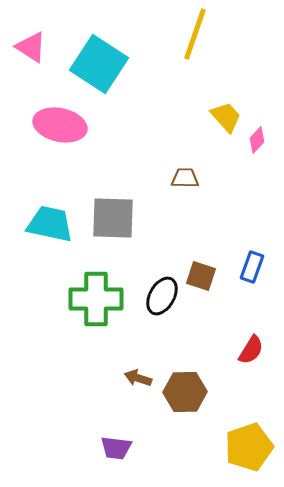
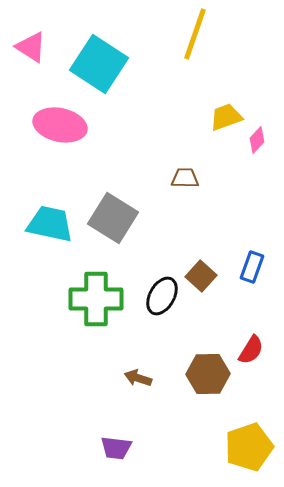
yellow trapezoid: rotated 68 degrees counterclockwise
gray square: rotated 30 degrees clockwise
brown square: rotated 24 degrees clockwise
brown hexagon: moved 23 px right, 18 px up
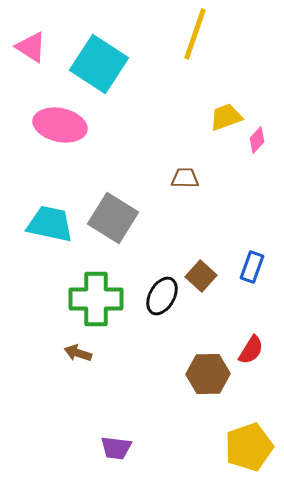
brown arrow: moved 60 px left, 25 px up
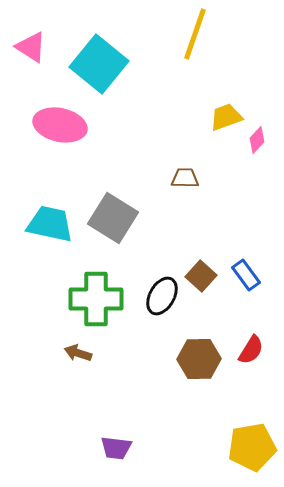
cyan square: rotated 6 degrees clockwise
blue rectangle: moved 6 px left, 8 px down; rotated 56 degrees counterclockwise
brown hexagon: moved 9 px left, 15 px up
yellow pentagon: moved 3 px right; rotated 9 degrees clockwise
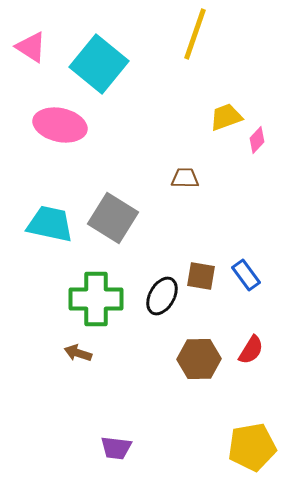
brown square: rotated 32 degrees counterclockwise
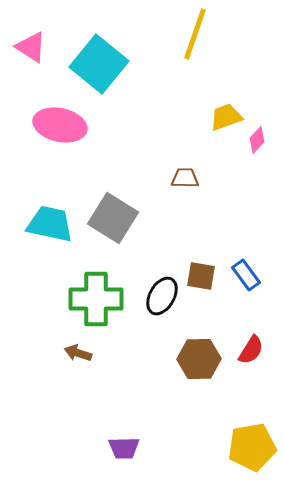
purple trapezoid: moved 8 px right; rotated 8 degrees counterclockwise
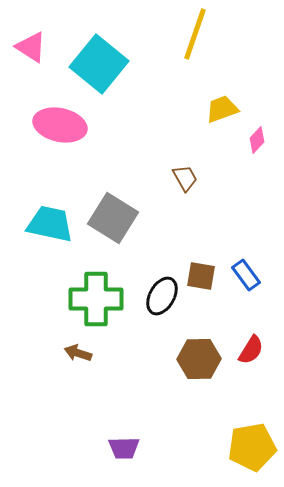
yellow trapezoid: moved 4 px left, 8 px up
brown trapezoid: rotated 60 degrees clockwise
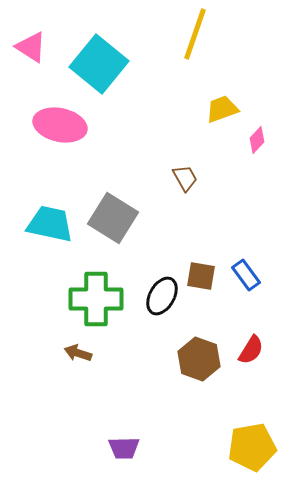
brown hexagon: rotated 21 degrees clockwise
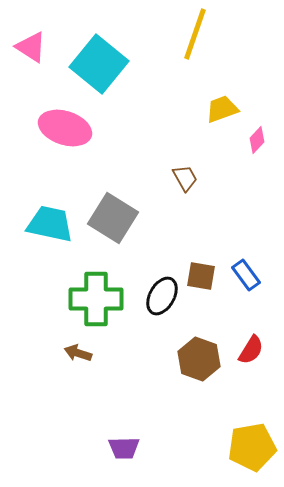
pink ellipse: moved 5 px right, 3 px down; rotated 6 degrees clockwise
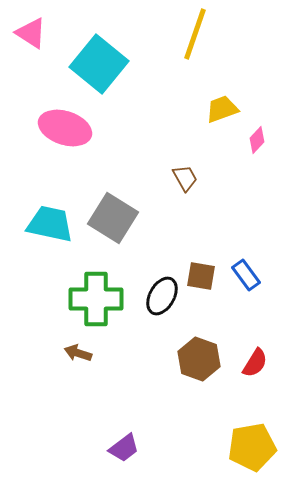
pink triangle: moved 14 px up
red semicircle: moved 4 px right, 13 px down
purple trapezoid: rotated 36 degrees counterclockwise
